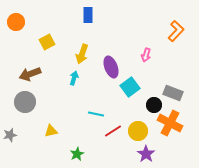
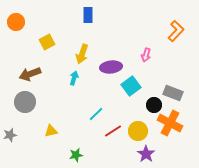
purple ellipse: rotated 75 degrees counterclockwise
cyan square: moved 1 px right, 1 px up
cyan line: rotated 56 degrees counterclockwise
green star: moved 1 px left, 1 px down; rotated 16 degrees clockwise
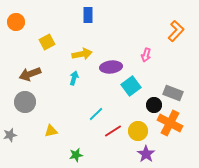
yellow arrow: rotated 120 degrees counterclockwise
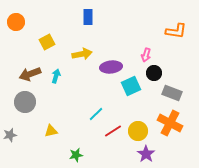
blue rectangle: moved 2 px down
orange L-shape: rotated 55 degrees clockwise
cyan arrow: moved 18 px left, 2 px up
cyan square: rotated 12 degrees clockwise
gray rectangle: moved 1 px left
black circle: moved 32 px up
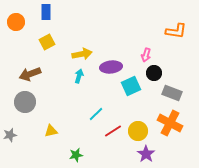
blue rectangle: moved 42 px left, 5 px up
cyan arrow: moved 23 px right
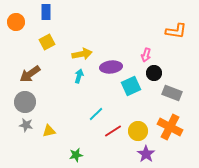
brown arrow: rotated 15 degrees counterclockwise
orange cross: moved 4 px down
yellow triangle: moved 2 px left
gray star: moved 16 px right, 10 px up; rotated 24 degrees clockwise
